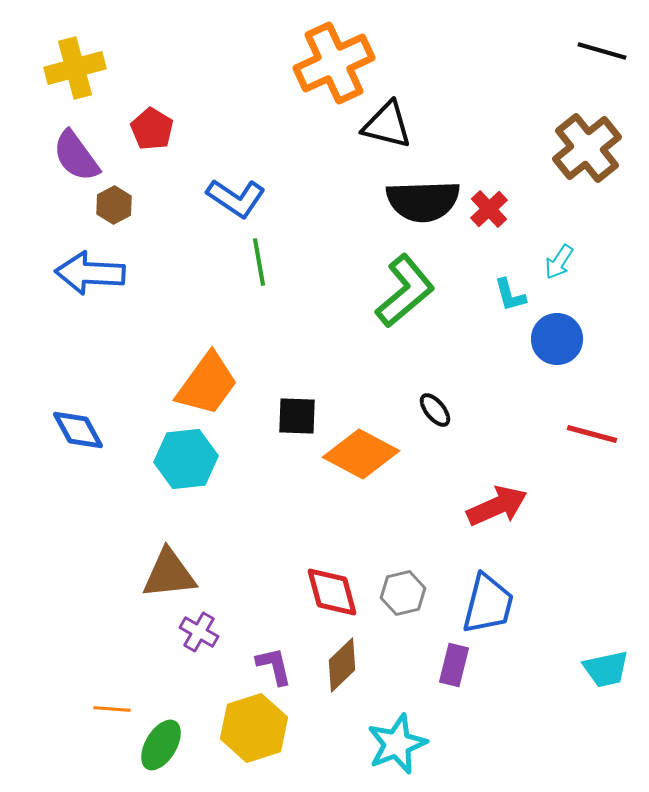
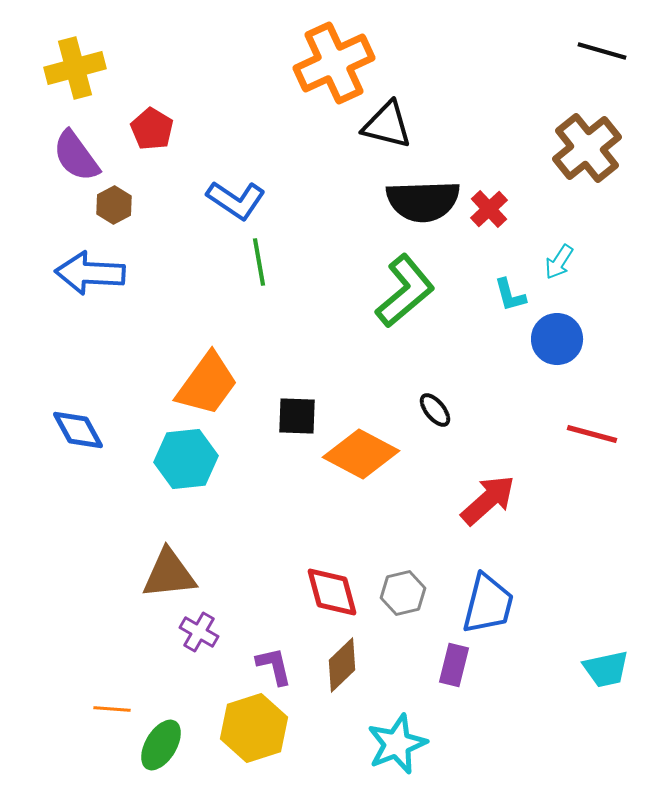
blue L-shape: moved 2 px down
red arrow: moved 9 px left, 6 px up; rotated 18 degrees counterclockwise
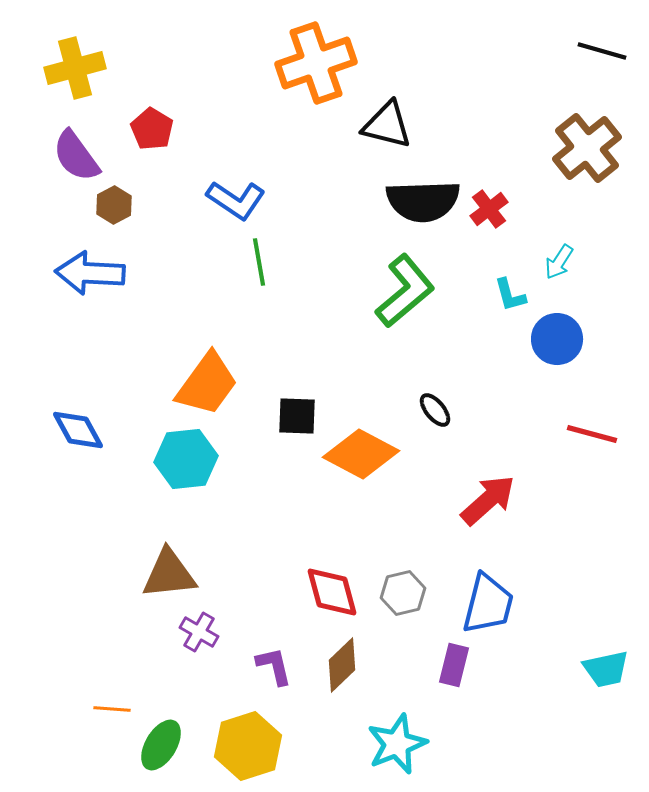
orange cross: moved 18 px left; rotated 6 degrees clockwise
red cross: rotated 6 degrees clockwise
yellow hexagon: moved 6 px left, 18 px down
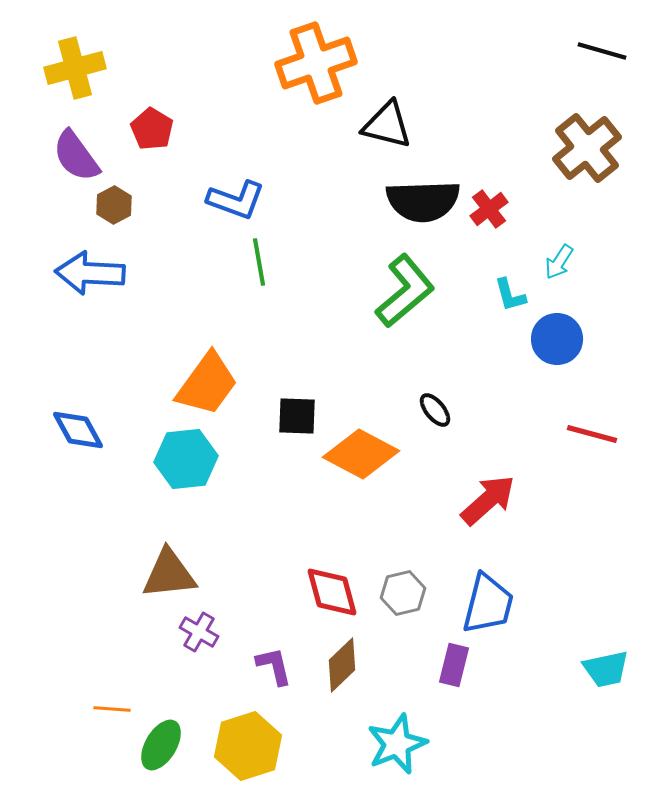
blue L-shape: rotated 14 degrees counterclockwise
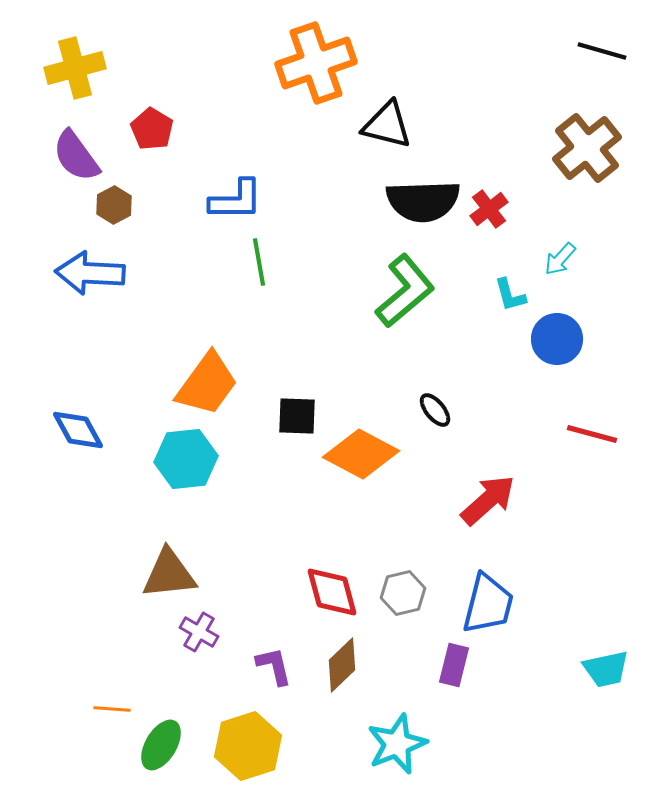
blue L-shape: rotated 20 degrees counterclockwise
cyan arrow: moved 1 px right, 3 px up; rotated 9 degrees clockwise
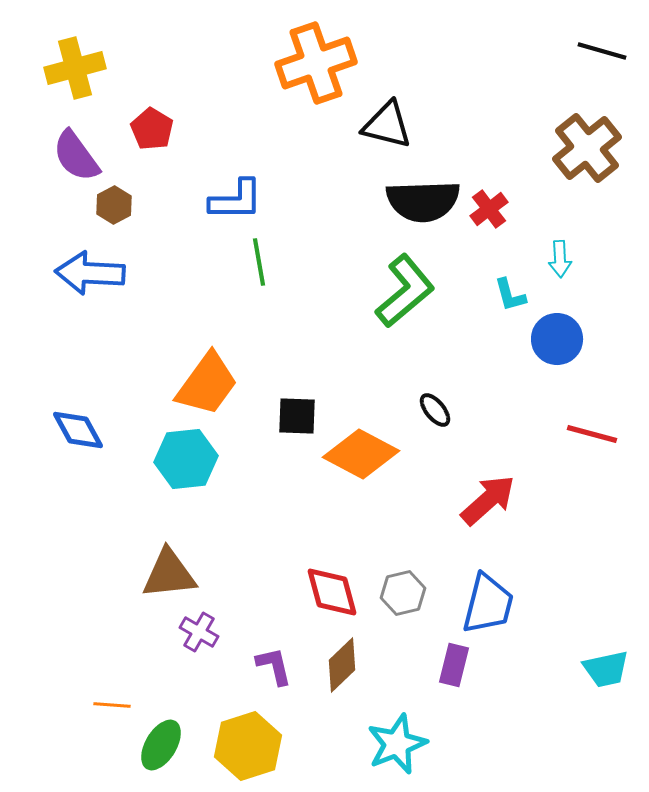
cyan arrow: rotated 45 degrees counterclockwise
orange line: moved 4 px up
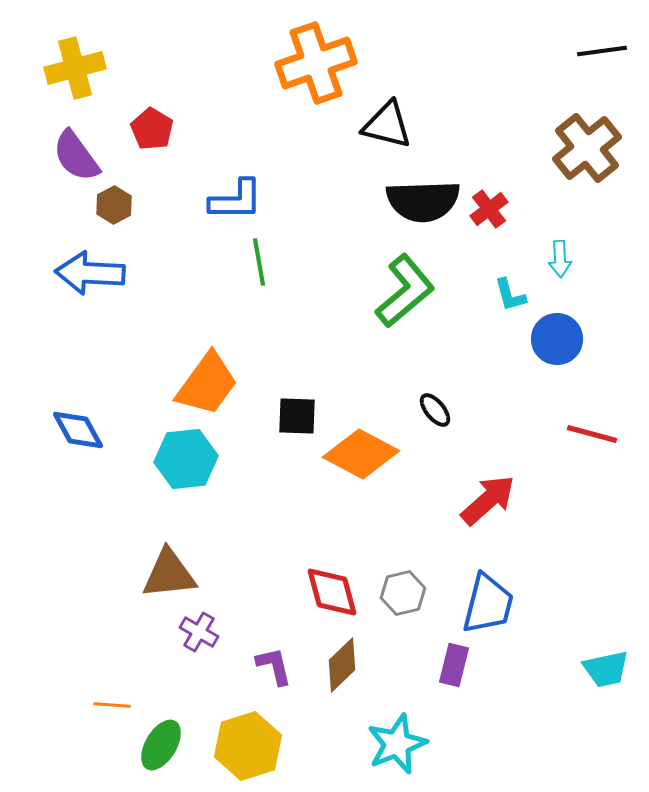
black line: rotated 24 degrees counterclockwise
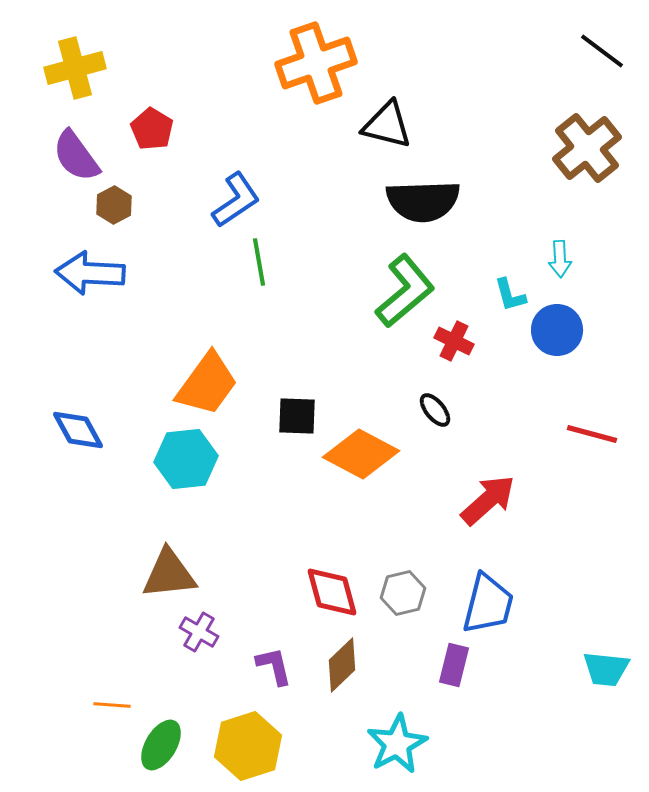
black line: rotated 45 degrees clockwise
blue L-shape: rotated 34 degrees counterclockwise
red cross: moved 35 px left, 132 px down; rotated 27 degrees counterclockwise
blue circle: moved 9 px up
cyan trapezoid: rotated 18 degrees clockwise
cyan star: rotated 6 degrees counterclockwise
